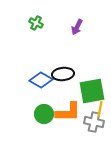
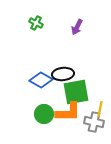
green square: moved 16 px left, 1 px down
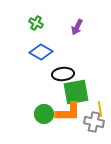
blue diamond: moved 28 px up
yellow line: rotated 21 degrees counterclockwise
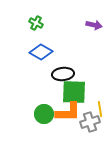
purple arrow: moved 17 px right, 2 px up; rotated 105 degrees counterclockwise
green square: moved 2 px left; rotated 12 degrees clockwise
gray cross: moved 4 px left; rotated 30 degrees counterclockwise
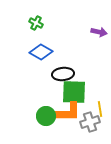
purple arrow: moved 5 px right, 7 px down
green circle: moved 2 px right, 2 px down
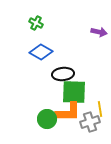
green circle: moved 1 px right, 3 px down
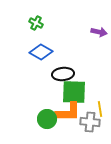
gray cross: rotated 24 degrees clockwise
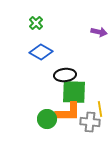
green cross: rotated 16 degrees clockwise
black ellipse: moved 2 px right, 1 px down
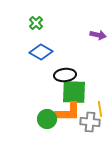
purple arrow: moved 1 px left, 3 px down
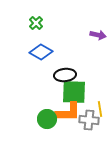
gray cross: moved 1 px left, 2 px up
